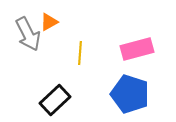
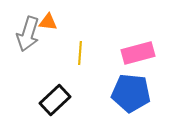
orange triangle: moved 1 px left; rotated 36 degrees clockwise
gray arrow: rotated 44 degrees clockwise
pink rectangle: moved 1 px right, 4 px down
blue pentagon: moved 1 px right, 1 px up; rotated 12 degrees counterclockwise
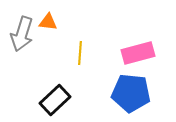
gray arrow: moved 6 px left
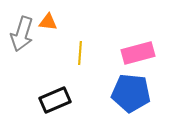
black rectangle: rotated 20 degrees clockwise
